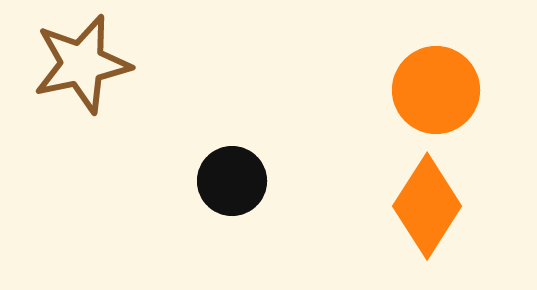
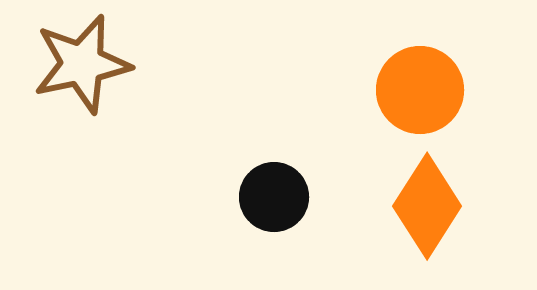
orange circle: moved 16 px left
black circle: moved 42 px right, 16 px down
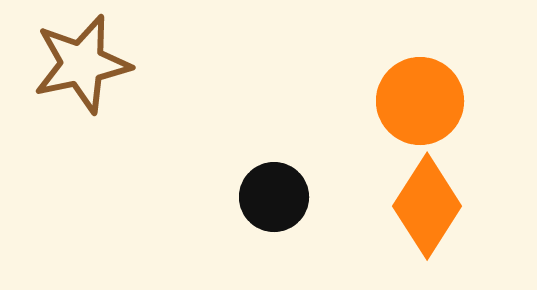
orange circle: moved 11 px down
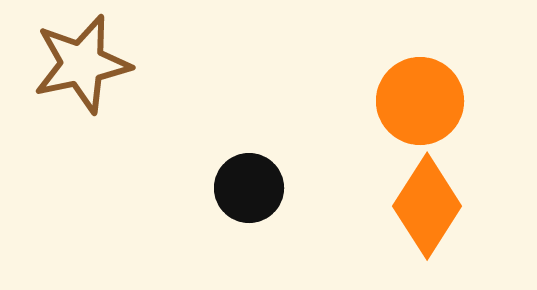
black circle: moved 25 px left, 9 px up
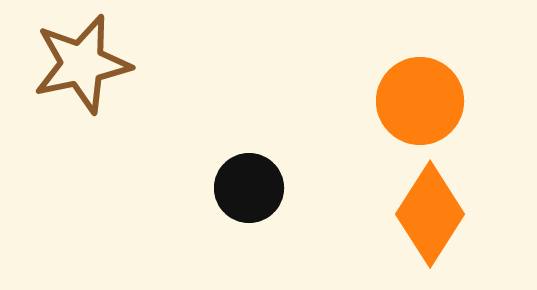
orange diamond: moved 3 px right, 8 px down
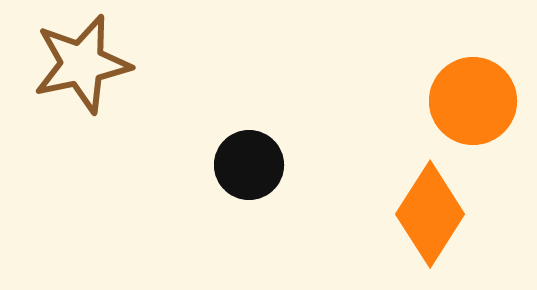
orange circle: moved 53 px right
black circle: moved 23 px up
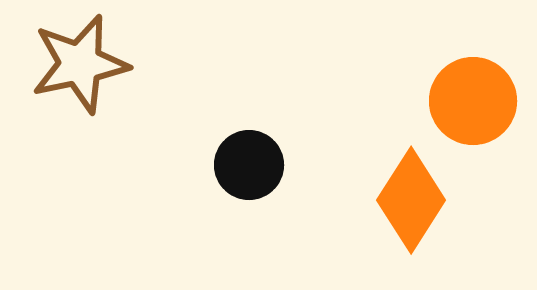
brown star: moved 2 px left
orange diamond: moved 19 px left, 14 px up
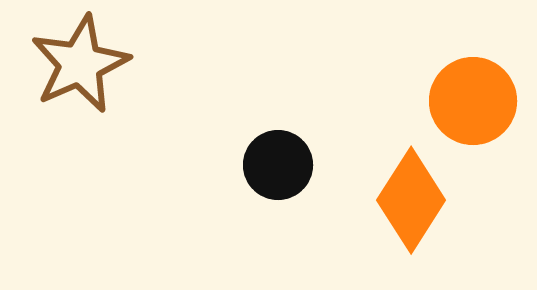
brown star: rotated 12 degrees counterclockwise
black circle: moved 29 px right
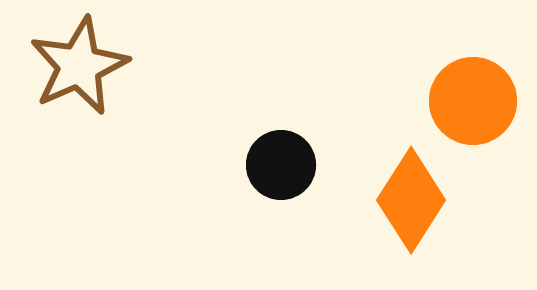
brown star: moved 1 px left, 2 px down
black circle: moved 3 px right
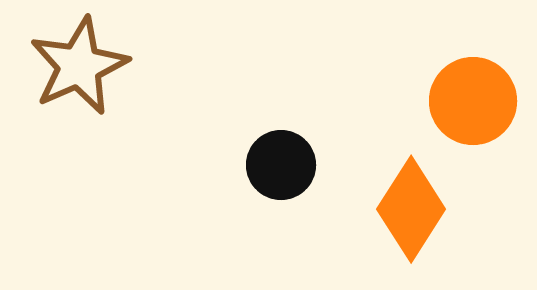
orange diamond: moved 9 px down
